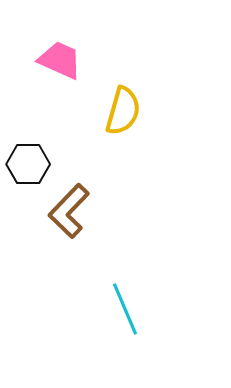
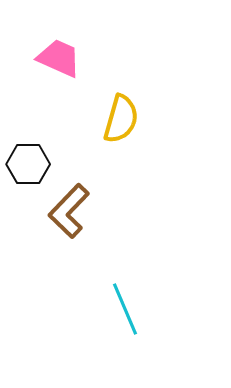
pink trapezoid: moved 1 px left, 2 px up
yellow semicircle: moved 2 px left, 8 px down
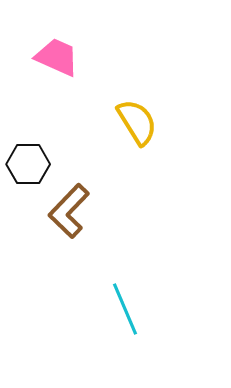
pink trapezoid: moved 2 px left, 1 px up
yellow semicircle: moved 16 px right, 3 px down; rotated 48 degrees counterclockwise
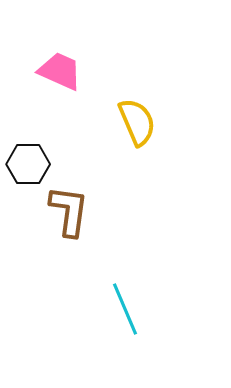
pink trapezoid: moved 3 px right, 14 px down
yellow semicircle: rotated 9 degrees clockwise
brown L-shape: rotated 144 degrees clockwise
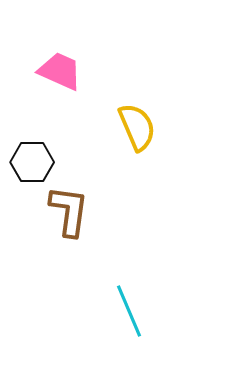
yellow semicircle: moved 5 px down
black hexagon: moved 4 px right, 2 px up
cyan line: moved 4 px right, 2 px down
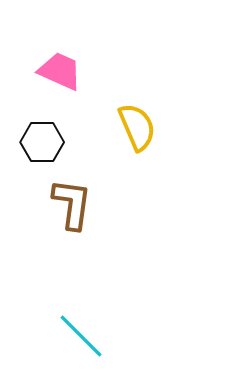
black hexagon: moved 10 px right, 20 px up
brown L-shape: moved 3 px right, 7 px up
cyan line: moved 48 px left, 25 px down; rotated 22 degrees counterclockwise
